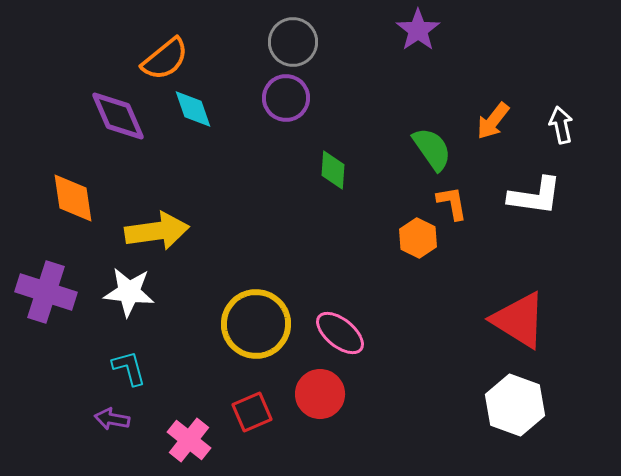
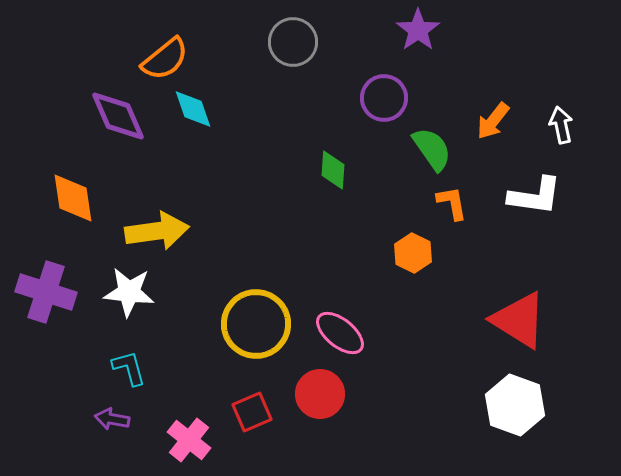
purple circle: moved 98 px right
orange hexagon: moved 5 px left, 15 px down
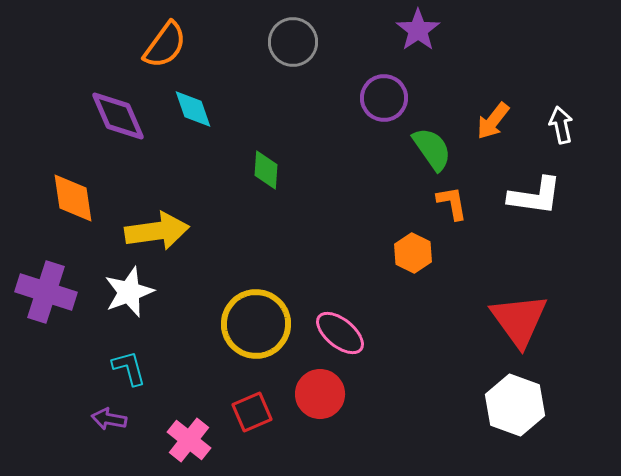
orange semicircle: moved 14 px up; rotated 15 degrees counterclockwise
green diamond: moved 67 px left
white star: rotated 27 degrees counterclockwise
red triangle: rotated 22 degrees clockwise
purple arrow: moved 3 px left
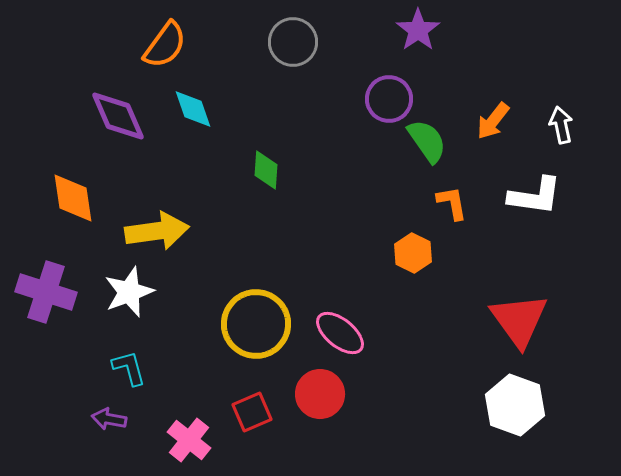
purple circle: moved 5 px right, 1 px down
green semicircle: moved 5 px left, 8 px up
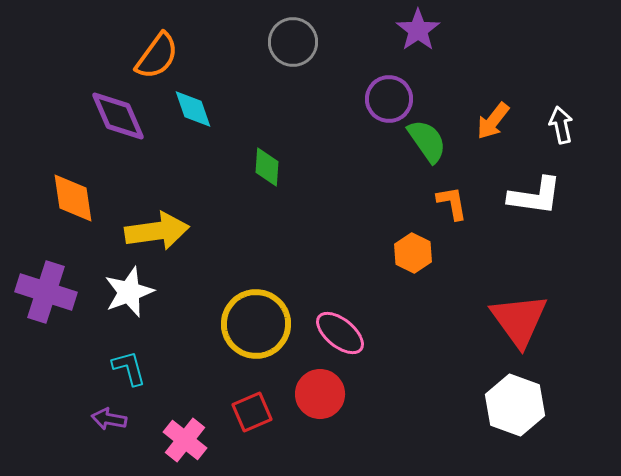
orange semicircle: moved 8 px left, 11 px down
green diamond: moved 1 px right, 3 px up
pink cross: moved 4 px left
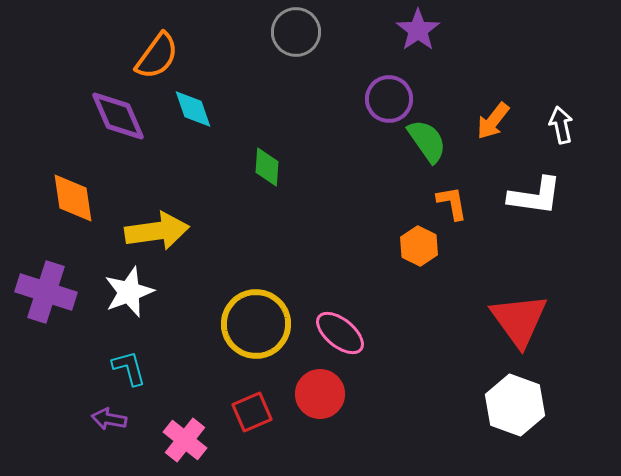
gray circle: moved 3 px right, 10 px up
orange hexagon: moved 6 px right, 7 px up
